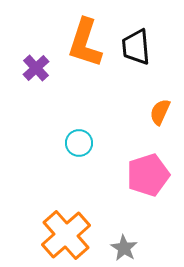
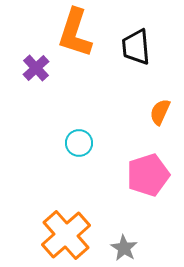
orange L-shape: moved 10 px left, 10 px up
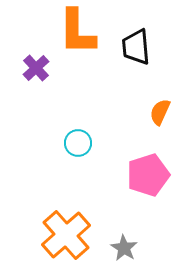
orange L-shape: moved 2 px right, 1 px up; rotated 18 degrees counterclockwise
cyan circle: moved 1 px left
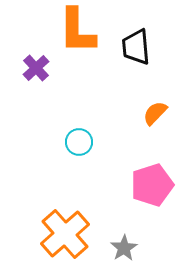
orange L-shape: moved 1 px up
orange semicircle: moved 5 px left, 1 px down; rotated 20 degrees clockwise
cyan circle: moved 1 px right, 1 px up
pink pentagon: moved 4 px right, 10 px down
orange cross: moved 1 px left, 1 px up
gray star: rotated 8 degrees clockwise
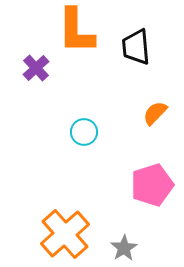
orange L-shape: moved 1 px left
cyan circle: moved 5 px right, 10 px up
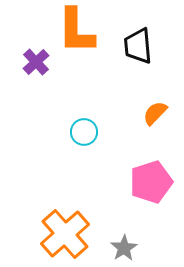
black trapezoid: moved 2 px right, 1 px up
purple cross: moved 6 px up
pink pentagon: moved 1 px left, 3 px up
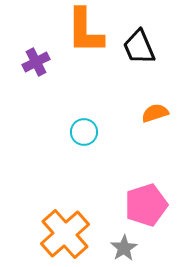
orange L-shape: moved 9 px right
black trapezoid: moved 1 px right, 1 px down; rotated 18 degrees counterclockwise
purple cross: rotated 16 degrees clockwise
orange semicircle: rotated 28 degrees clockwise
pink pentagon: moved 5 px left, 23 px down
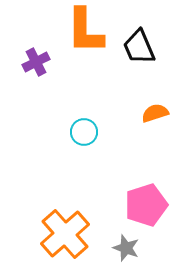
gray star: moved 2 px right; rotated 20 degrees counterclockwise
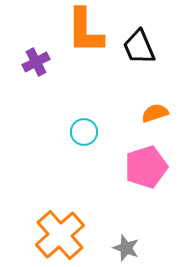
pink pentagon: moved 38 px up
orange cross: moved 5 px left, 1 px down
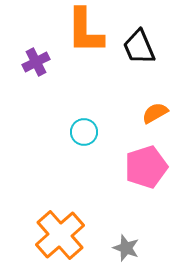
orange semicircle: rotated 12 degrees counterclockwise
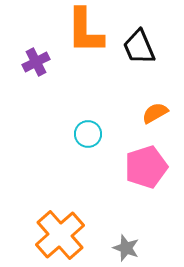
cyan circle: moved 4 px right, 2 px down
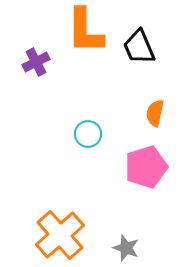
orange semicircle: rotated 48 degrees counterclockwise
